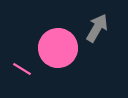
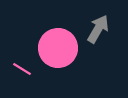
gray arrow: moved 1 px right, 1 px down
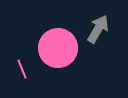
pink line: rotated 36 degrees clockwise
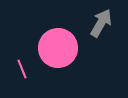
gray arrow: moved 3 px right, 6 px up
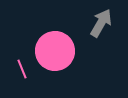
pink circle: moved 3 px left, 3 px down
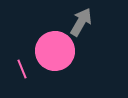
gray arrow: moved 20 px left, 1 px up
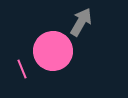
pink circle: moved 2 px left
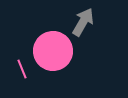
gray arrow: moved 2 px right
